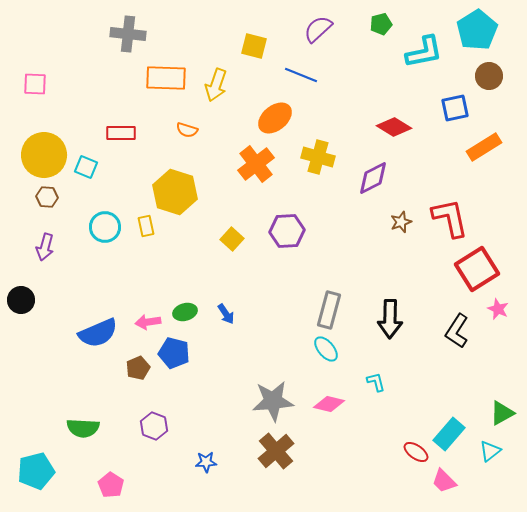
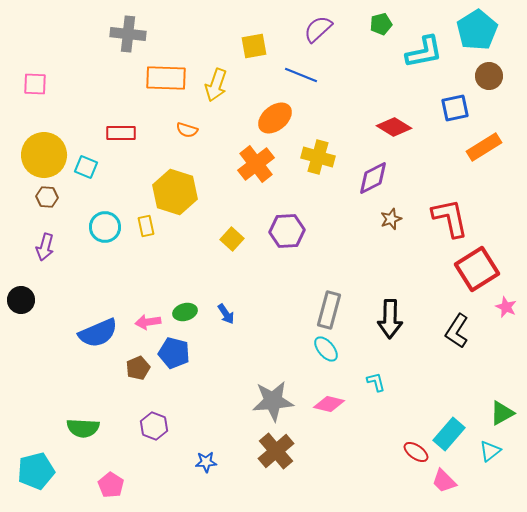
yellow square at (254, 46): rotated 24 degrees counterclockwise
brown star at (401, 222): moved 10 px left, 3 px up
pink star at (498, 309): moved 8 px right, 2 px up
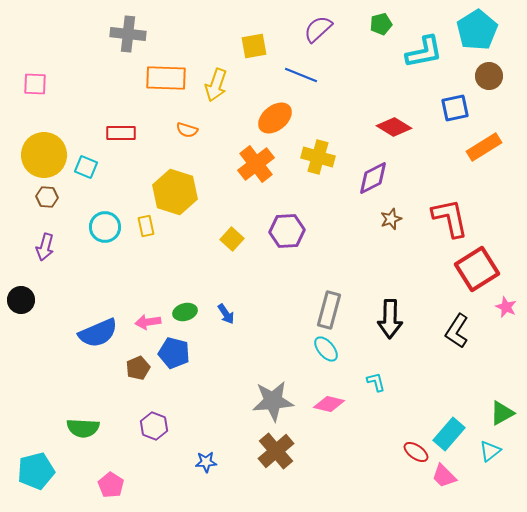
pink trapezoid at (444, 481): moved 5 px up
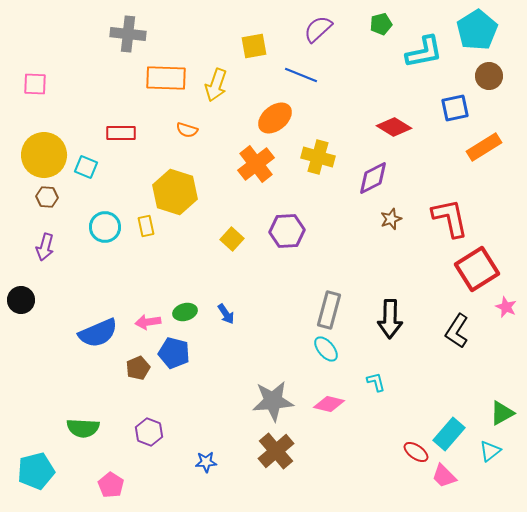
purple hexagon at (154, 426): moved 5 px left, 6 px down
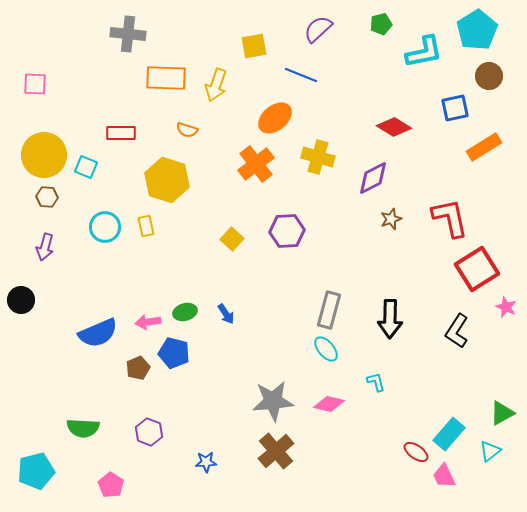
yellow hexagon at (175, 192): moved 8 px left, 12 px up
pink trapezoid at (444, 476): rotated 20 degrees clockwise
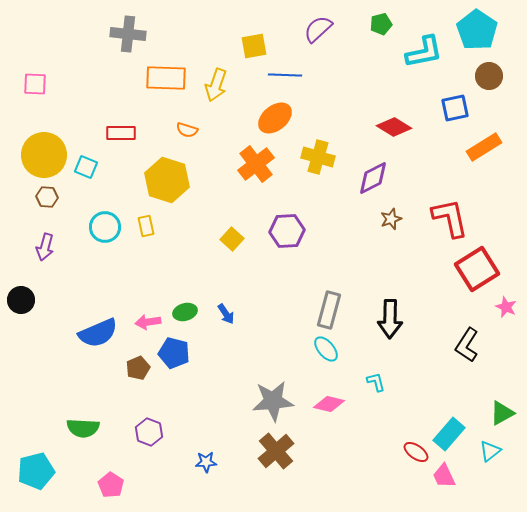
cyan pentagon at (477, 30): rotated 6 degrees counterclockwise
blue line at (301, 75): moved 16 px left; rotated 20 degrees counterclockwise
black L-shape at (457, 331): moved 10 px right, 14 px down
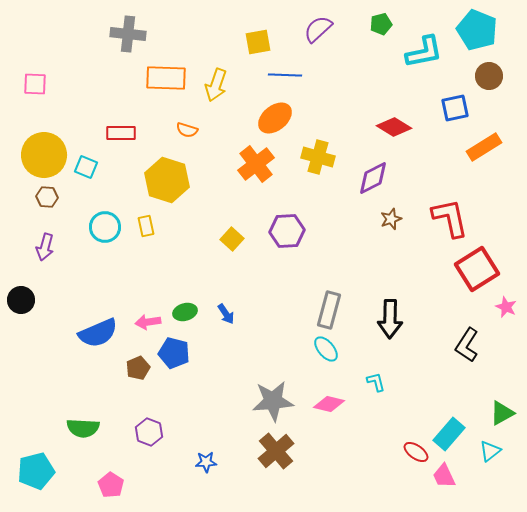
cyan pentagon at (477, 30): rotated 12 degrees counterclockwise
yellow square at (254, 46): moved 4 px right, 4 px up
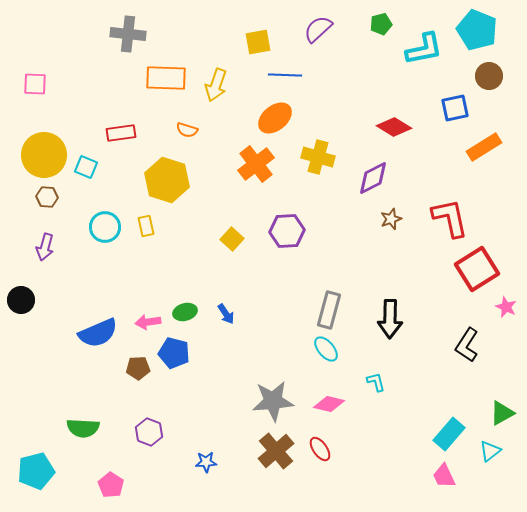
cyan L-shape at (424, 52): moved 3 px up
red rectangle at (121, 133): rotated 8 degrees counterclockwise
brown pentagon at (138, 368): rotated 20 degrees clockwise
red ellipse at (416, 452): moved 96 px left, 3 px up; rotated 20 degrees clockwise
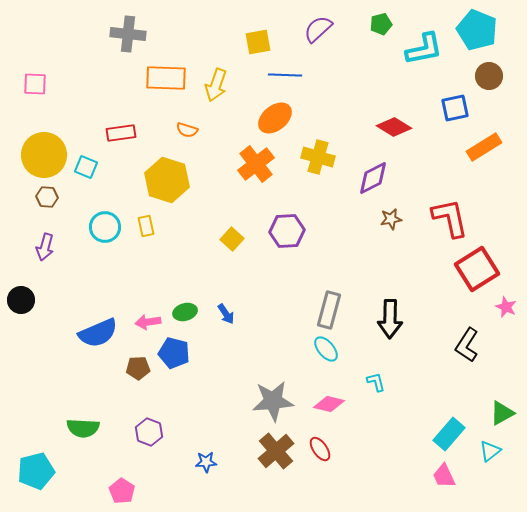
brown star at (391, 219): rotated 10 degrees clockwise
pink pentagon at (111, 485): moved 11 px right, 6 px down
